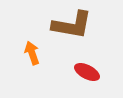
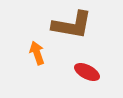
orange arrow: moved 5 px right
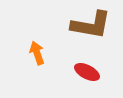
brown L-shape: moved 19 px right
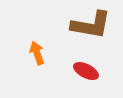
red ellipse: moved 1 px left, 1 px up
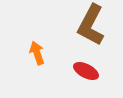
brown L-shape: rotated 108 degrees clockwise
